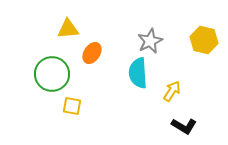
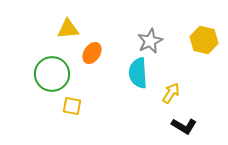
yellow arrow: moved 1 px left, 2 px down
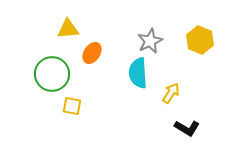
yellow hexagon: moved 4 px left; rotated 8 degrees clockwise
black L-shape: moved 3 px right, 2 px down
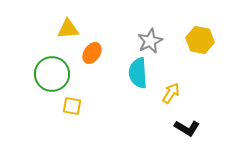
yellow hexagon: rotated 12 degrees counterclockwise
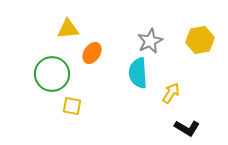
yellow hexagon: rotated 20 degrees counterclockwise
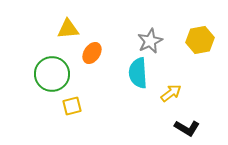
yellow arrow: rotated 20 degrees clockwise
yellow square: rotated 24 degrees counterclockwise
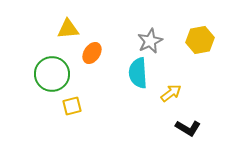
black L-shape: moved 1 px right
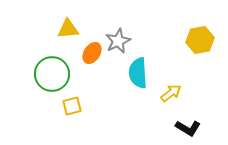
gray star: moved 32 px left
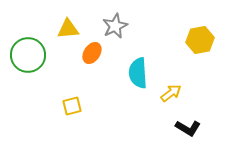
gray star: moved 3 px left, 15 px up
green circle: moved 24 px left, 19 px up
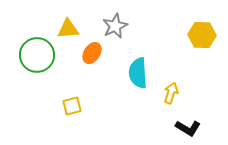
yellow hexagon: moved 2 px right, 5 px up; rotated 12 degrees clockwise
green circle: moved 9 px right
yellow arrow: rotated 35 degrees counterclockwise
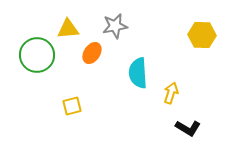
gray star: rotated 15 degrees clockwise
